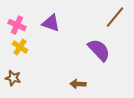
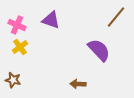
brown line: moved 1 px right
purple triangle: moved 3 px up
yellow cross: rotated 21 degrees clockwise
brown star: moved 2 px down
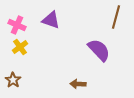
brown line: rotated 25 degrees counterclockwise
brown star: rotated 21 degrees clockwise
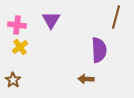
purple triangle: rotated 42 degrees clockwise
pink cross: rotated 18 degrees counterclockwise
purple semicircle: rotated 40 degrees clockwise
brown arrow: moved 8 px right, 5 px up
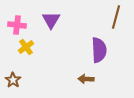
yellow cross: moved 6 px right
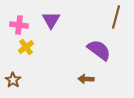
pink cross: moved 2 px right
purple semicircle: rotated 50 degrees counterclockwise
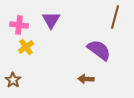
brown line: moved 1 px left
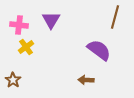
brown arrow: moved 1 px down
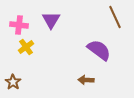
brown line: rotated 40 degrees counterclockwise
brown star: moved 2 px down
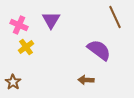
pink cross: rotated 18 degrees clockwise
